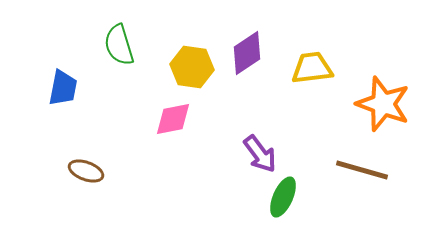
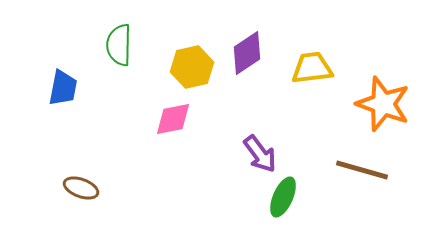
green semicircle: rotated 18 degrees clockwise
yellow hexagon: rotated 21 degrees counterclockwise
brown ellipse: moved 5 px left, 17 px down
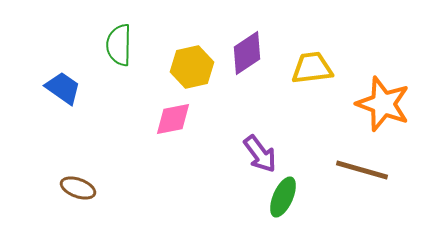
blue trapezoid: rotated 66 degrees counterclockwise
brown ellipse: moved 3 px left
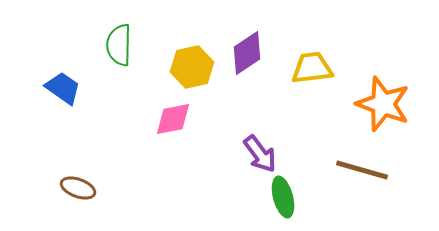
green ellipse: rotated 39 degrees counterclockwise
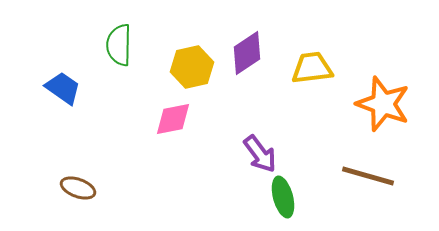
brown line: moved 6 px right, 6 px down
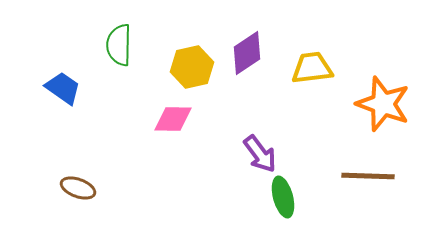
pink diamond: rotated 12 degrees clockwise
brown line: rotated 14 degrees counterclockwise
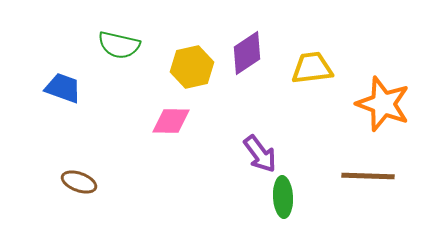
green semicircle: rotated 78 degrees counterclockwise
blue trapezoid: rotated 15 degrees counterclockwise
pink diamond: moved 2 px left, 2 px down
brown ellipse: moved 1 px right, 6 px up
green ellipse: rotated 12 degrees clockwise
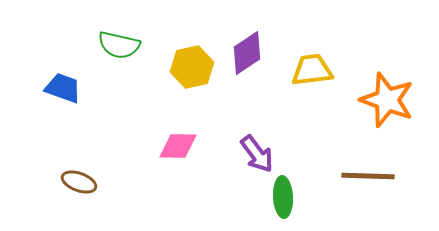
yellow trapezoid: moved 2 px down
orange star: moved 4 px right, 4 px up
pink diamond: moved 7 px right, 25 px down
purple arrow: moved 3 px left
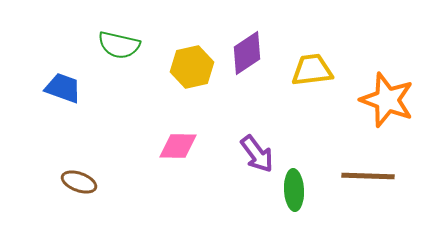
green ellipse: moved 11 px right, 7 px up
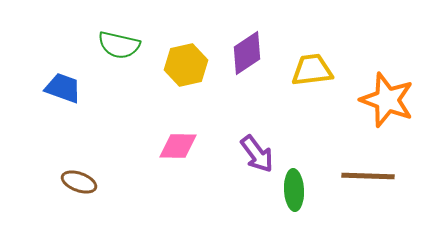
yellow hexagon: moved 6 px left, 2 px up
